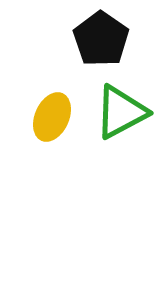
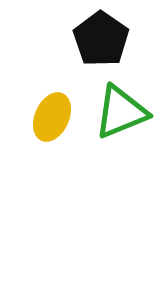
green triangle: rotated 6 degrees clockwise
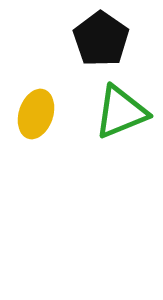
yellow ellipse: moved 16 px left, 3 px up; rotated 6 degrees counterclockwise
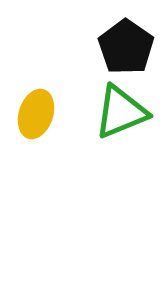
black pentagon: moved 25 px right, 8 px down
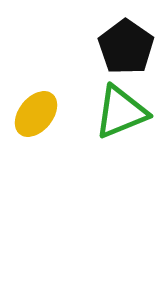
yellow ellipse: rotated 21 degrees clockwise
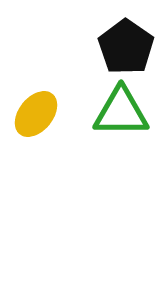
green triangle: rotated 22 degrees clockwise
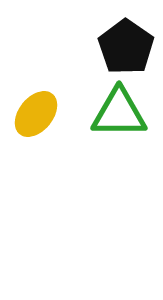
green triangle: moved 2 px left, 1 px down
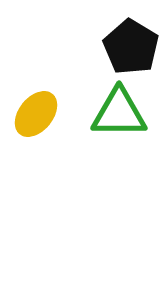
black pentagon: moved 5 px right; rotated 4 degrees counterclockwise
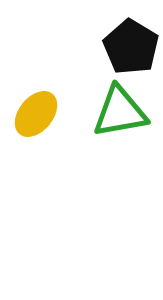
green triangle: moved 1 px right, 1 px up; rotated 10 degrees counterclockwise
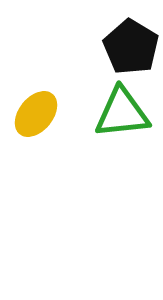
green triangle: moved 2 px right, 1 px down; rotated 4 degrees clockwise
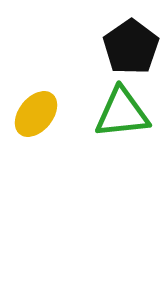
black pentagon: rotated 6 degrees clockwise
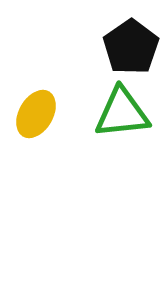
yellow ellipse: rotated 9 degrees counterclockwise
